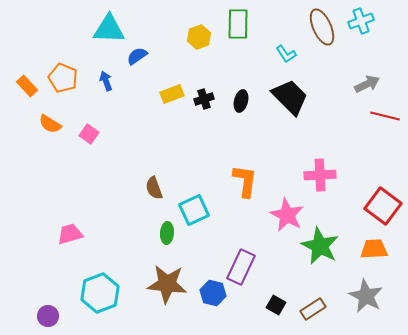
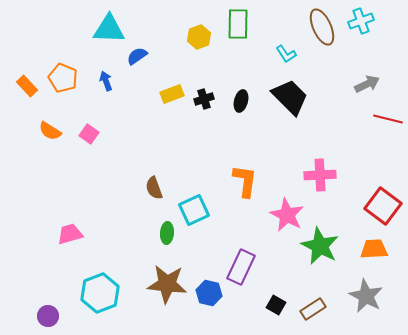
red line: moved 3 px right, 3 px down
orange semicircle: moved 7 px down
blue hexagon: moved 4 px left
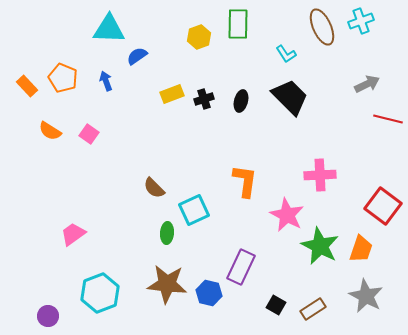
brown semicircle: rotated 25 degrees counterclockwise
pink trapezoid: moved 3 px right; rotated 20 degrees counterclockwise
orange trapezoid: moved 13 px left; rotated 112 degrees clockwise
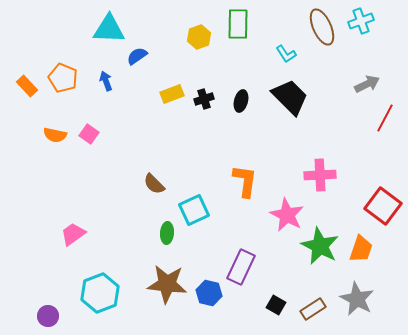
red line: moved 3 px left, 1 px up; rotated 76 degrees counterclockwise
orange semicircle: moved 5 px right, 4 px down; rotated 20 degrees counterclockwise
brown semicircle: moved 4 px up
gray star: moved 9 px left, 3 px down
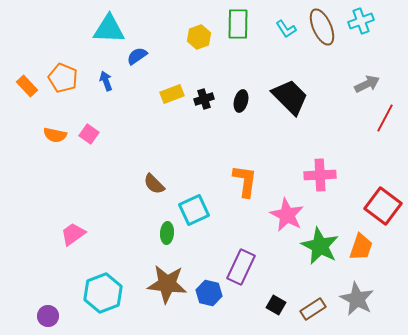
cyan L-shape: moved 25 px up
orange trapezoid: moved 2 px up
cyan hexagon: moved 3 px right
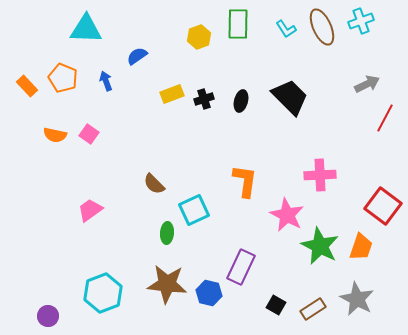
cyan triangle: moved 23 px left
pink trapezoid: moved 17 px right, 24 px up
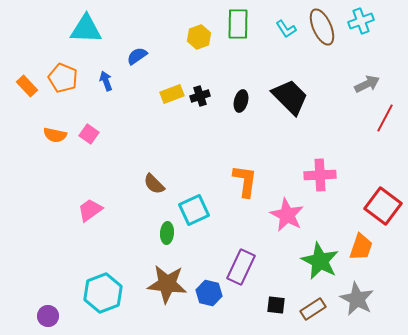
black cross: moved 4 px left, 3 px up
green star: moved 15 px down
black square: rotated 24 degrees counterclockwise
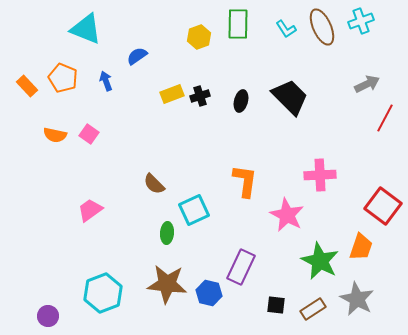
cyan triangle: rotated 20 degrees clockwise
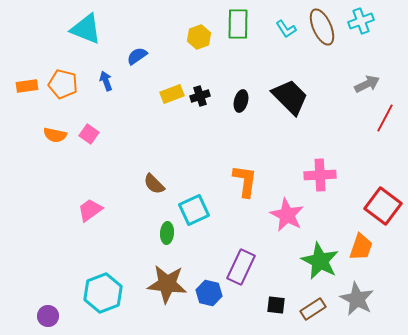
orange pentagon: moved 6 px down; rotated 8 degrees counterclockwise
orange rectangle: rotated 55 degrees counterclockwise
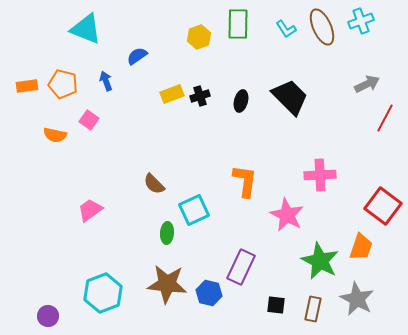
pink square: moved 14 px up
brown rectangle: rotated 45 degrees counterclockwise
